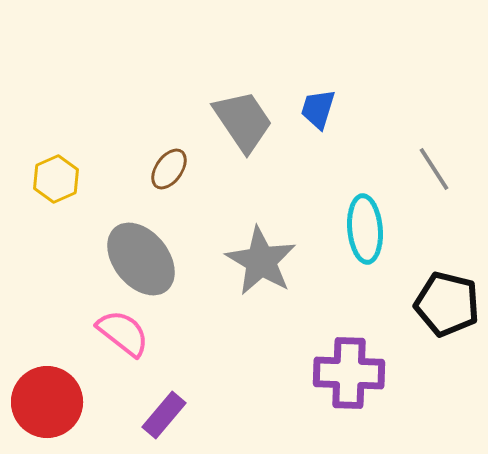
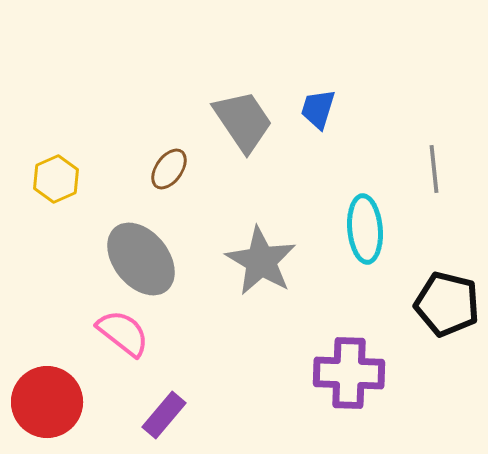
gray line: rotated 27 degrees clockwise
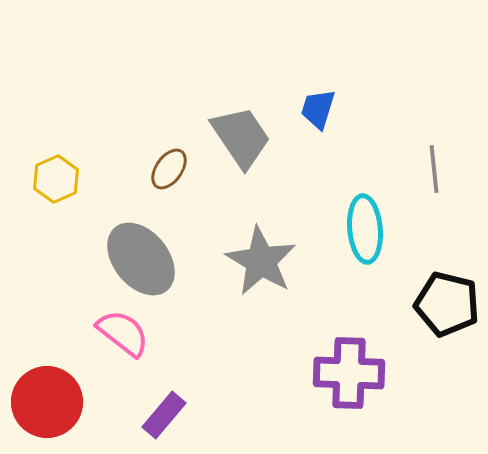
gray trapezoid: moved 2 px left, 16 px down
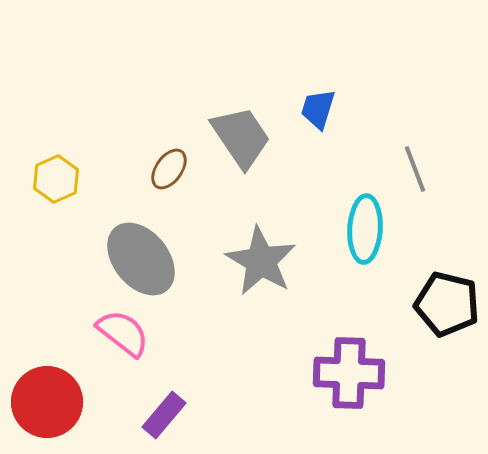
gray line: moved 19 px left; rotated 15 degrees counterclockwise
cyan ellipse: rotated 8 degrees clockwise
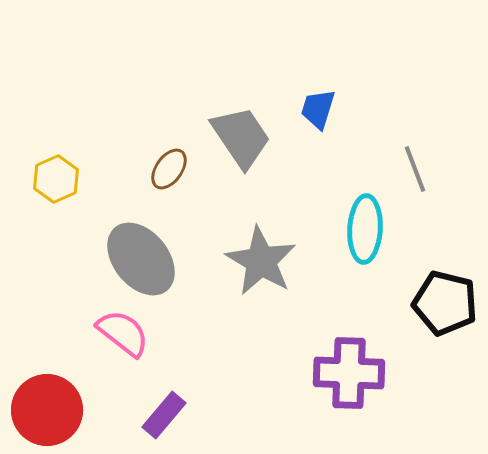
black pentagon: moved 2 px left, 1 px up
red circle: moved 8 px down
